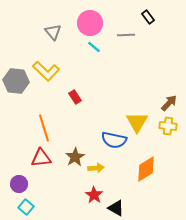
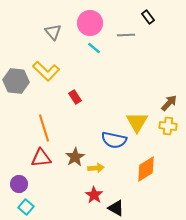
cyan line: moved 1 px down
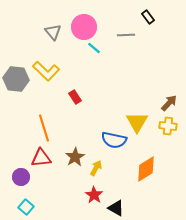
pink circle: moved 6 px left, 4 px down
gray hexagon: moved 2 px up
yellow arrow: rotated 56 degrees counterclockwise
purple circle: moved 2 px right, 7 px up
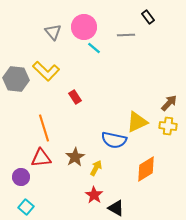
yellow triangle: rotated 35 degrees clockwise
